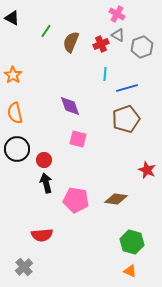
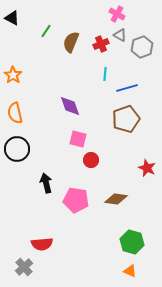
gray triangle: moved 2 px right
red circle: moved 47 px right
red star: moved 2 px up
red semicircle: moved 9 px down
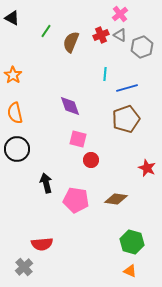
pink cross: moved 3 px right; rotated 21 degrees clockwise
red cross: moved 9 px up
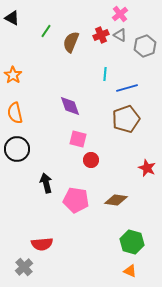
gray hexagon: moved 3 px right, 1 px up
brown diamond: moved 1 px down
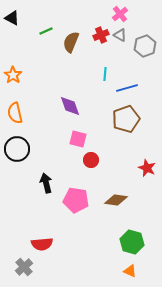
green line: rotated 32 degrees clockwise
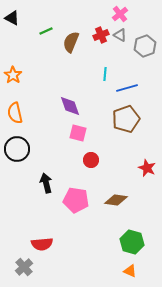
pink square: moved 6 px up
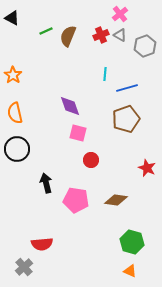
brown semicircle: moved 3 px left, 6 px up
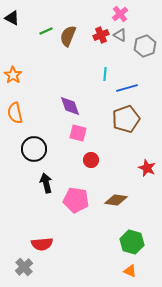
black circle: moved 17 px right
